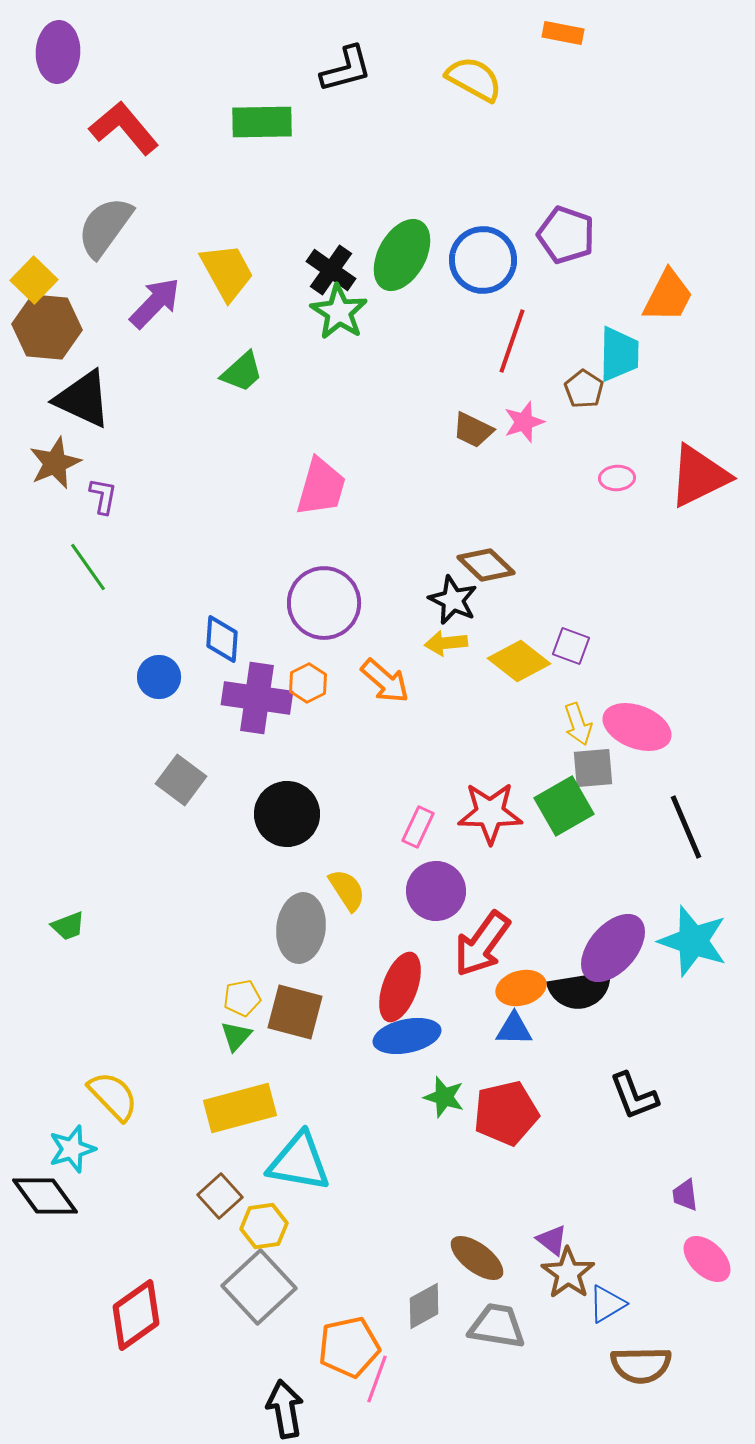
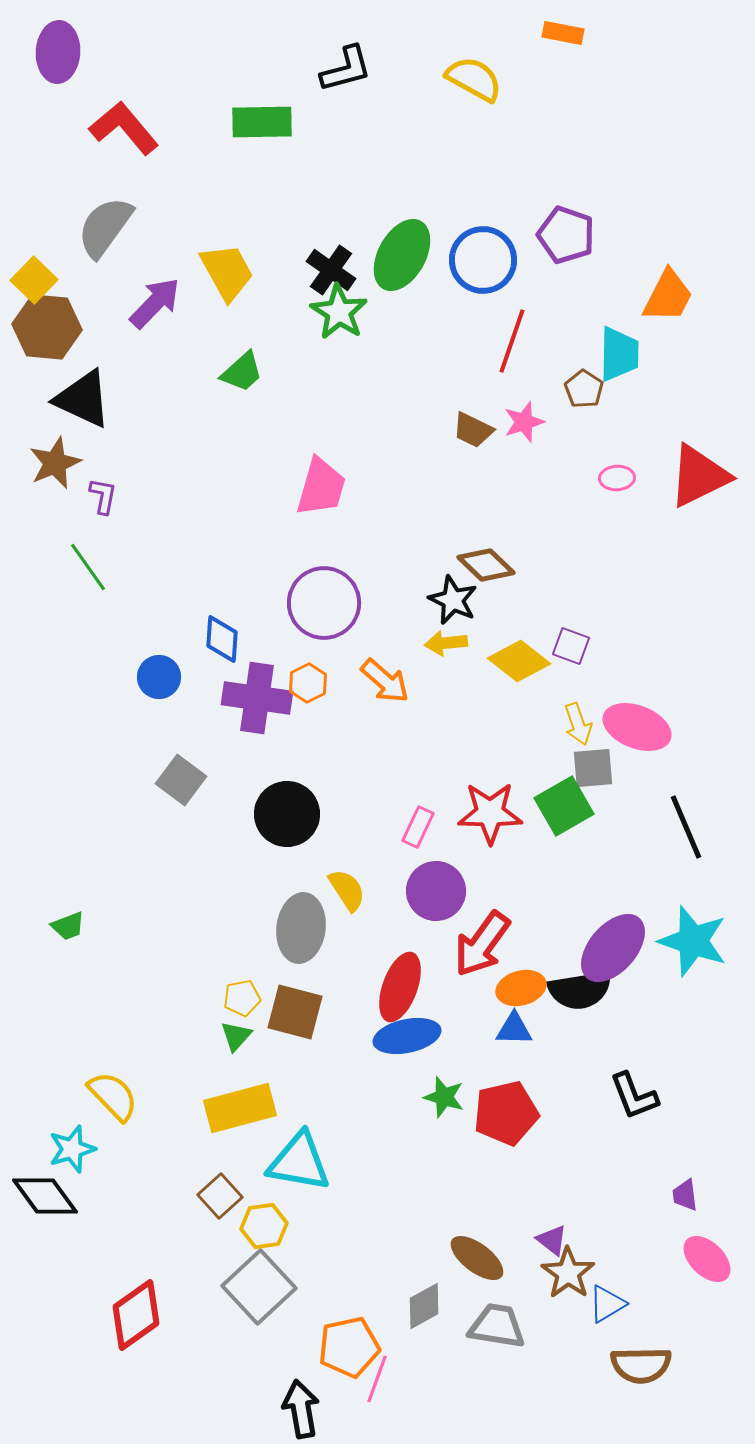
black arrow at (285, 1409): moved 16 px right
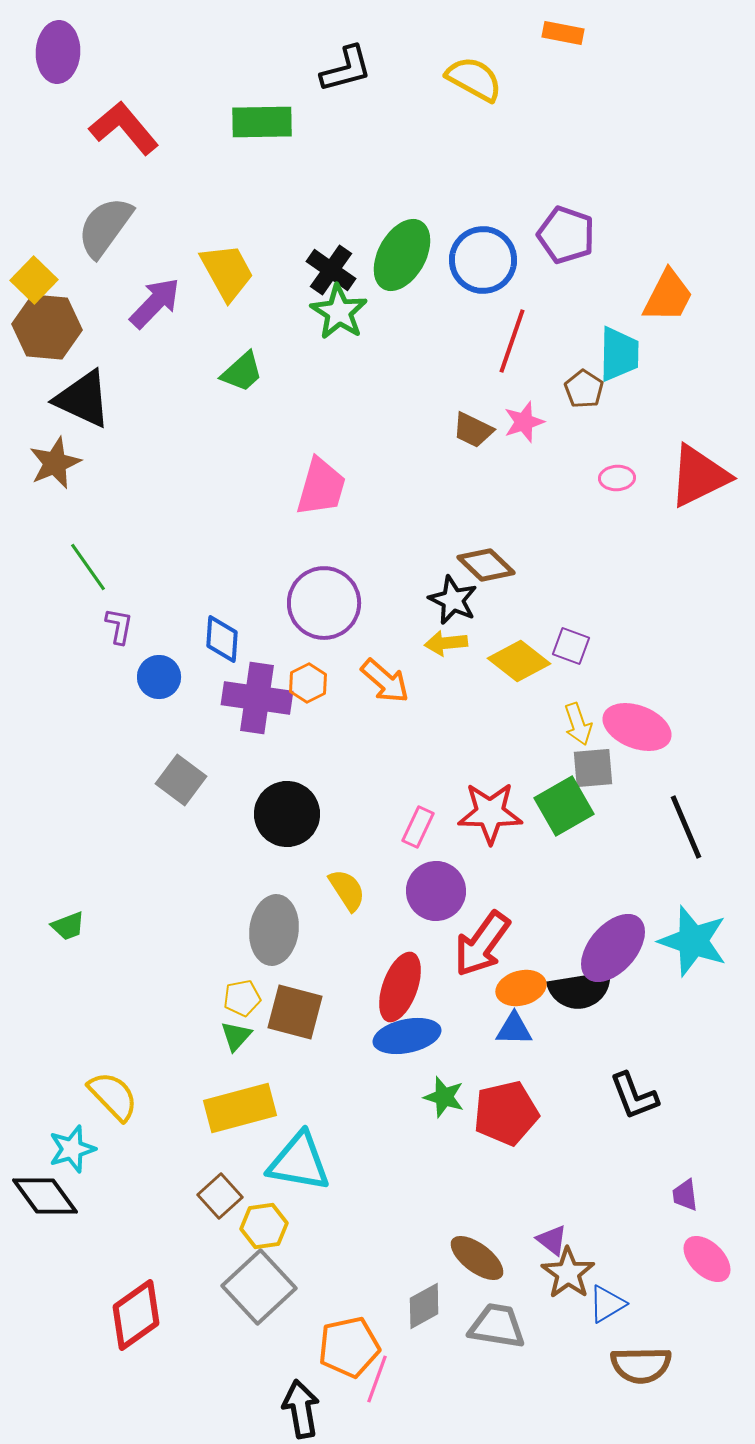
purple L-shape at (103, 496): moved 16 px right, 130 px down
gray ellipse at (301, 928): moved 27 px left, 2 px down
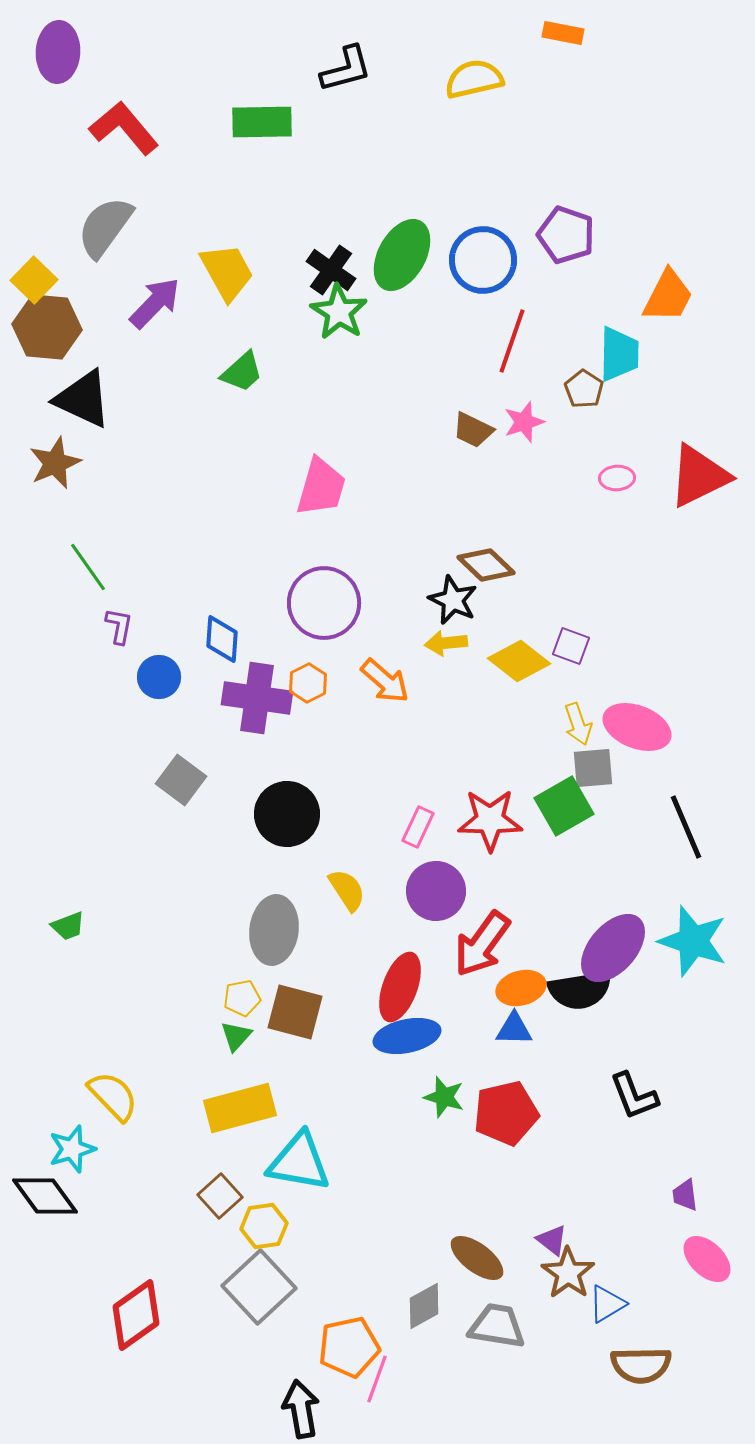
yellow semicircle at (474, 79): rotated 42 degrees counterclockwise
red star at (490, 813): moved 7 px down
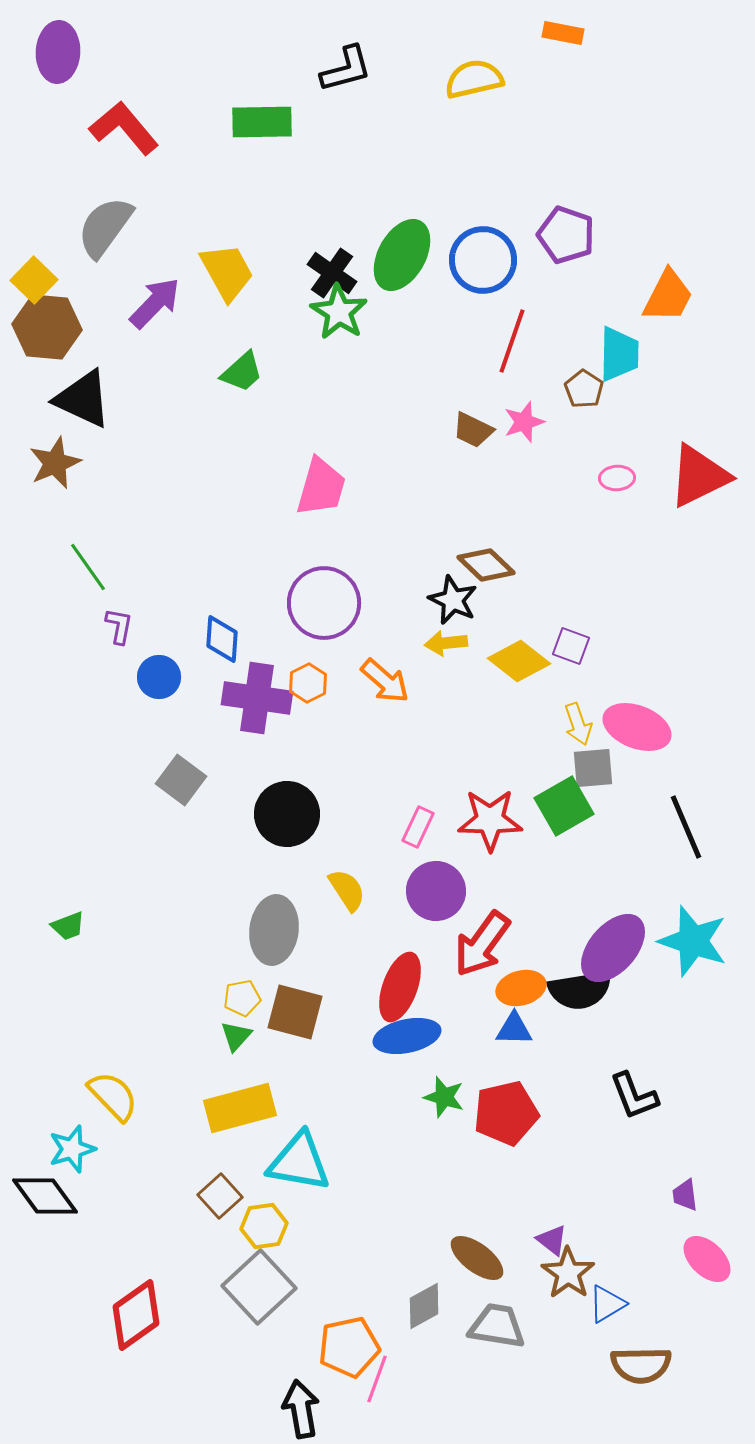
black cross at (331, 270): moved 1 px right, 3 px down
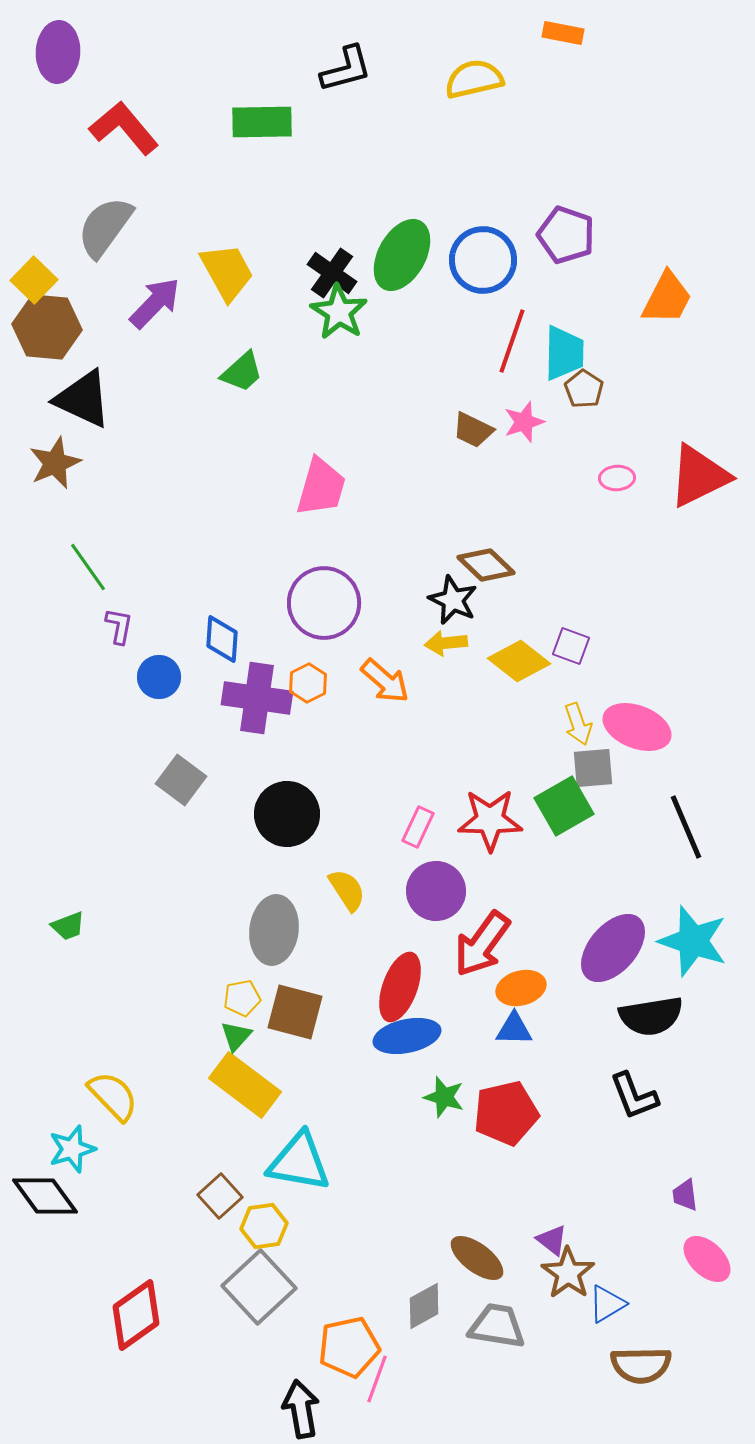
orange trapezoid at (668, 296): moved 1 px left, 2 px down
cyan trapezoid at (619, 354): moved 55 px left, 1 px up
black semicircle at (580, 990): moved 71 px right, 26 px down
yellow rectangle at (240, 1108): moved 5 px right, 23 px up; rotated 52 degrees clockwise
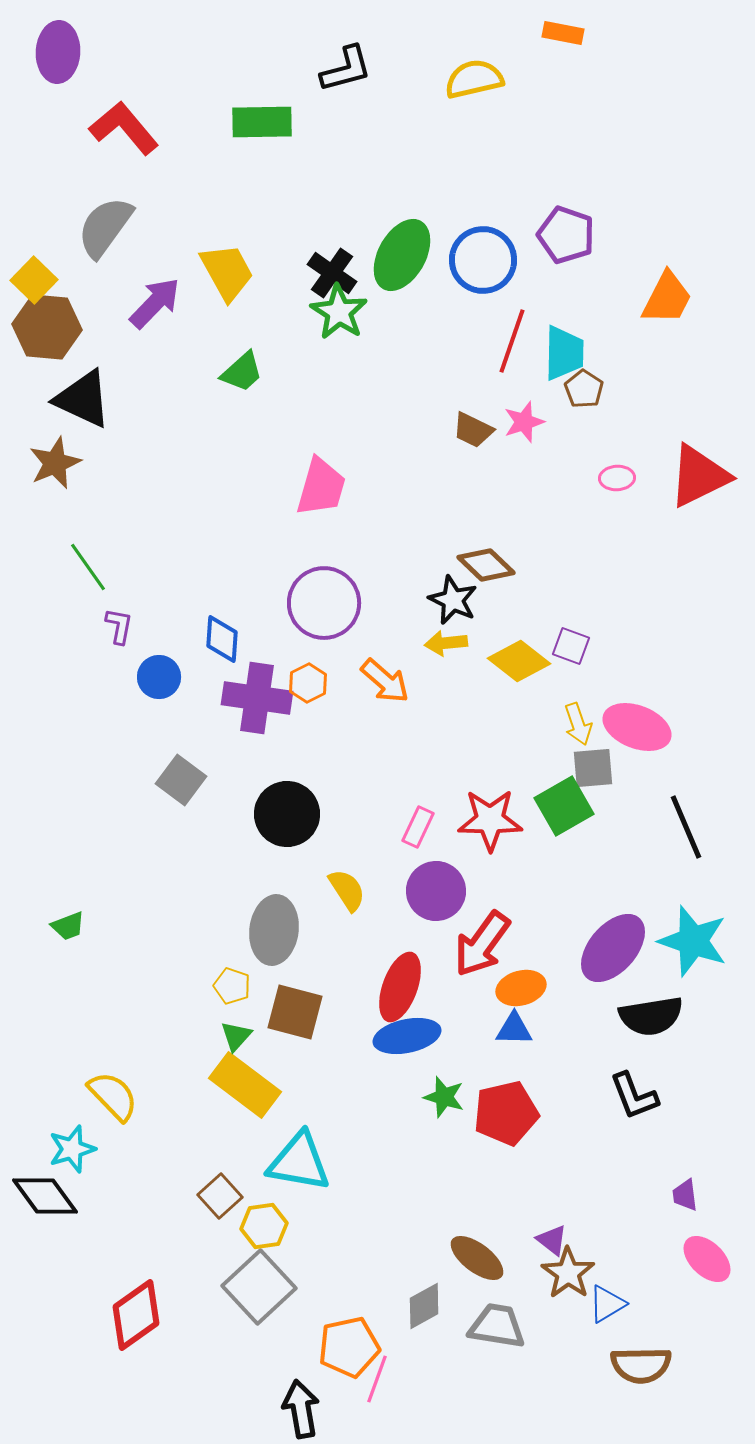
yellow pentagon at (242, 998): moved 10 px left, 12 px up; rotated 30 degrees clockwise
